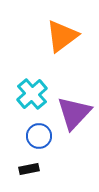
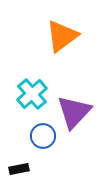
purple triangle: moved 1 px up
blue circle: moved 4 px right
black rectangle: moved 10 px left
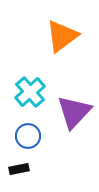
cyan cross: moved 2 px left, 2 px up
blue circle: moved 15 px left
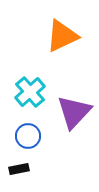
orange triangle: rotated 12 degrees clockwise
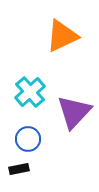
blue circle: moved 3 px down
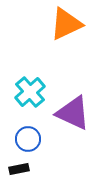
orange triangle: moved 4 px right, 12 px up
purple triangle: moved 1 px left, 1 px down; rotated 48 degrees counterclockwise
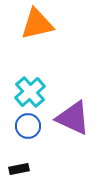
orange triangle: moved 29 px left; rotated 12 degrees clockwise
purple triangle: moved 5 px down
blue circle: moved 13 px up
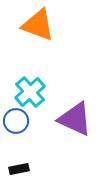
orange triangle: moved 1 px right, 1 px down; rotated 33 degrees clockwise
purple triangle: moved 2 px right, 1 px down
blue circle: moved 12 px left, 5 px up
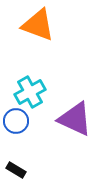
cyan cross: rotated 12 degrees clockwise
black rectangle: moved 3 px left, 1 px down; rotated 42 degrees clockwise
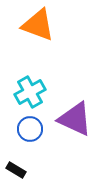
blue circle: moved 14 px right, 8 px down
